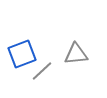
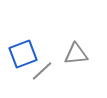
blue square: moved 1 px right
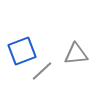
blue square: moved 1 px left, 3 px up
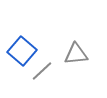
blue square: rotated 28 degrees counterclockwise
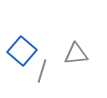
gray line: rotated 30 degrees counterclockwise
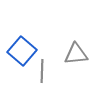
gray line: rotated 15 degrees counterclockwise
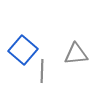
blue square: moved 1 px right, 1 px up
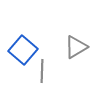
gray triangle: moved 7 px up; rotated 25 degrees counterclockwise
